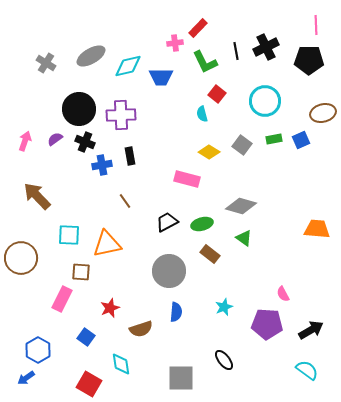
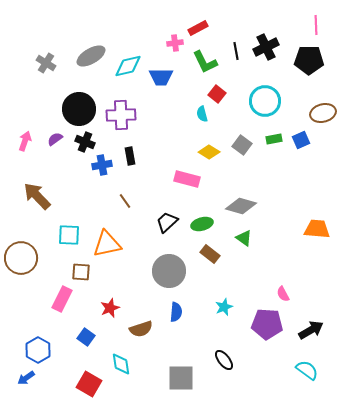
red rectangle at (198, 28): rotated 18 degrees clockwise
black trapezoid at (167, 222): rotated 15 degrees counterclockwise
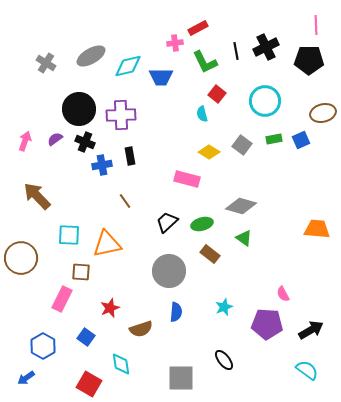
blue hexagon at (38, 350): moved 5 px right, 4 px up
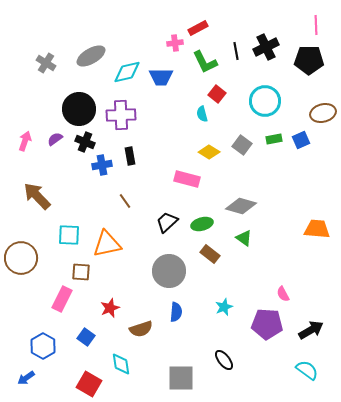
cyan diamond at (128, 66): moved 1 px left, 6 px down
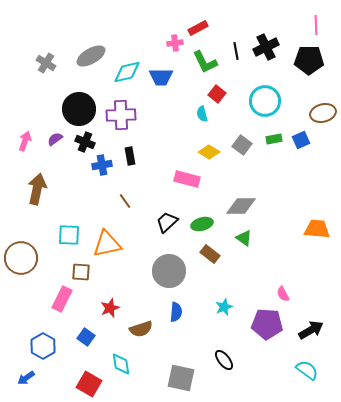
brown arrow at (37, 196): moved 7 px up; rotated 56 degrees clockwise
gray diamond at (241, 206): rotated 16 degrees counterclockwise
gray square at (181, 378): rotated 12 degrees clockwise
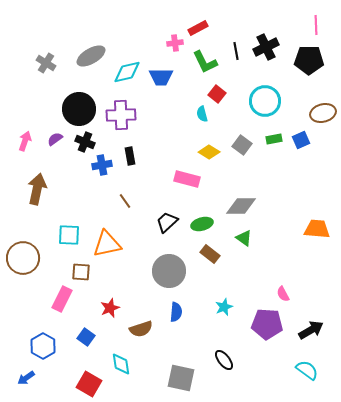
brown circle at (21, 258): moved 2 px right
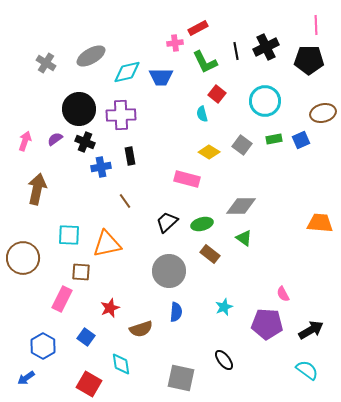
blue cross at (102, 165): moved 1 px left, 2 px down
orange trapezoid at (317, 229): moved 3 px right, 6 px up
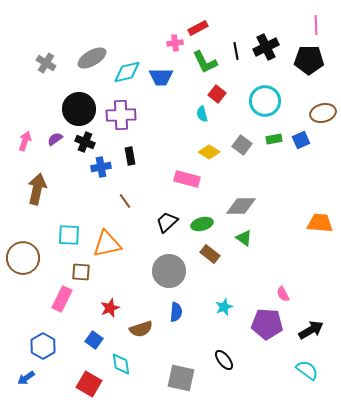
gray ellipse at (91, 56): moved 1 px right, 2 px down
blue square at (86, 337): moved 8 px right, 3 px down
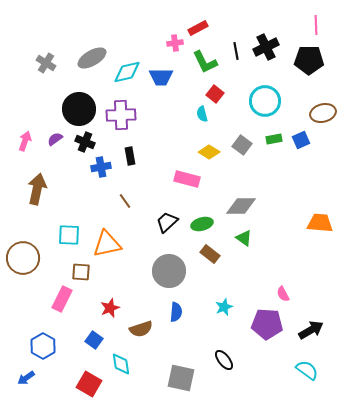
red square at (217, 94): moved 2 px left
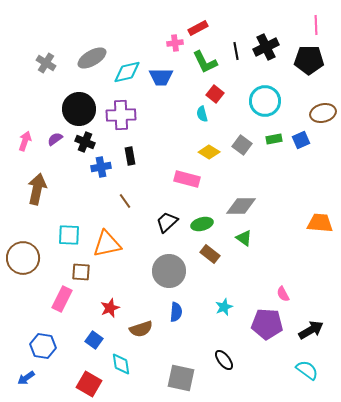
blue hexagon at (43, 346): rotated 20 degrees counterclockwise
